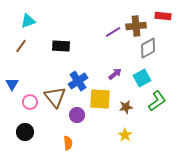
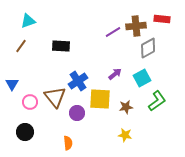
red rectangle: moved 1 px left, 3 px down
purple circle: moved 2 px up
yellow star: rotated 24 degrees counterclockwise
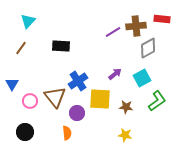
cyan triangle: rotated 28 degrees counterclockwise
brown line: moved 2 px down
pink circle: moved 1 px up
brown star: rotated 16 degrees clockwise
orange semicircle: moved 1 px left, 10 px up
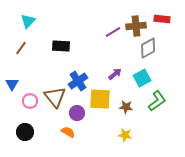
orange semicircle: moved 1 px right, 1 px up; rotated 56 degrees counterclockwise
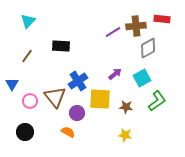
brown line: moved 6 px right, 8 px down
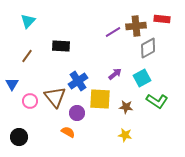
green L-shape: rotated 70 degrees clockwise
black circle: moved 6 px left, 5 px down
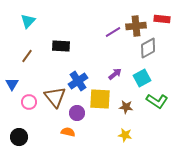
pink circle: moved 1 px left, 1 px down
orange semicircle: rotated 16 degrees counterclockwise
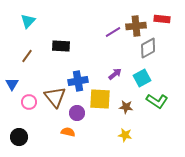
blue cross: rotated 24 degrees clockwise
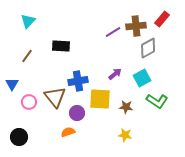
red rectangle: rotated 56 degrees counterclockwise
orange semicircle: rotated 32 degrees counterclockwise
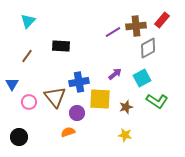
red rectangle: moved 1 px down
blue cross: moved 1 px right, 1 px down
brown star: rotated 24 degrees counterclockwise
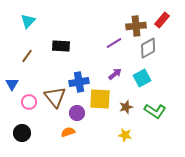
purple line: moved 1 px right, 11 px down
green L-shape: moved 2 px left, 10 px down
black circle: moved 3 px right, 4 px up
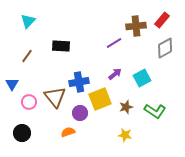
gray diamond: moved 17 px right
yellow square: rotated 25 degrees counterclockwise
purple circle: moved 3 px right
